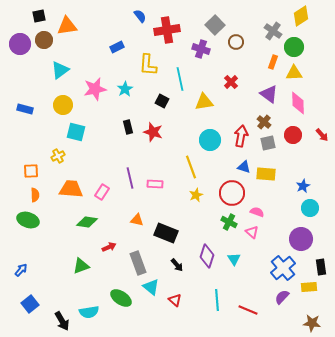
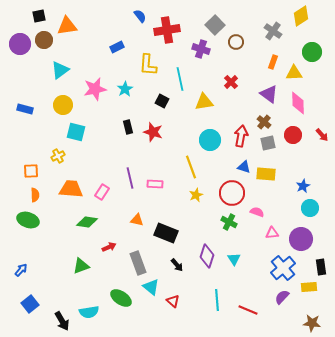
green circle at (294, 47): moved 18 px right, 5 px down
pink triangle at (252, 232): moved 20 px right, 1 px down; rotated 48 degrees counterclockwise
red triangle at (175, 300): moved 2 px left, 1 px down
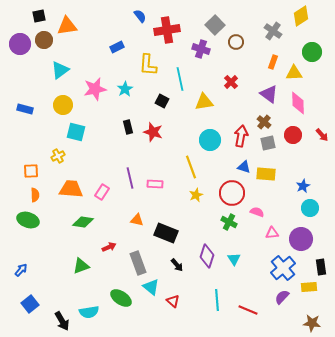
green diamond at (87, 222): moved 4 px left
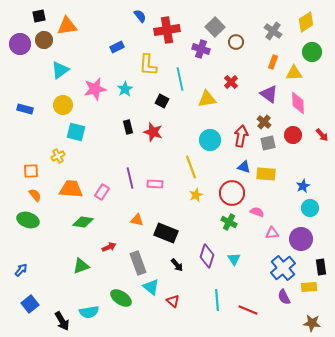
yellow diamond at (301, 16): moved 5 px right, 6 px down
gray square at (215, 25): moved 2 px down
yellow triangle at (204, 102): moved 3 px right, 3 px up
orange semicircle at (35, 195): rotated 40 degrees counterclockwise
purple semicircle at (282, 297): moved 2 px right; rotated 70 degrees counterclockwise
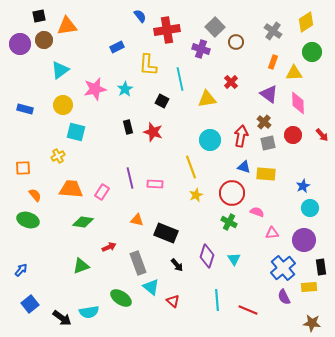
orange square at (31, 171): moved 8 px left, 3 px up
purple circle at (301, 239): moved 3 px right, 1 px down
black arrow at (62, 321): moved 3 px up; rotated 24 degrees counterclockwise
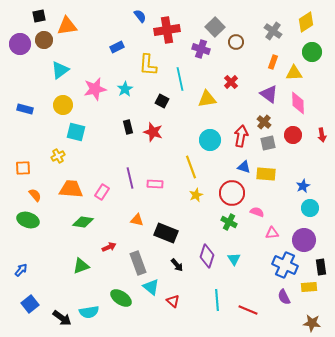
red arrow at (322, 135): rotated 32 degrees clockwise
blue cross at (283, 268): moved 2 px right, 3 px up; rotated 25 degrees counterclockwise
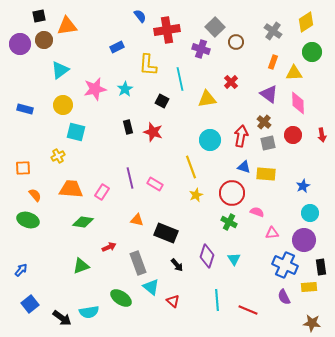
pink rectangle at (155, 184): rotated 28 degrees clockwise
cyan circle at (310, 208): moved 5 px down
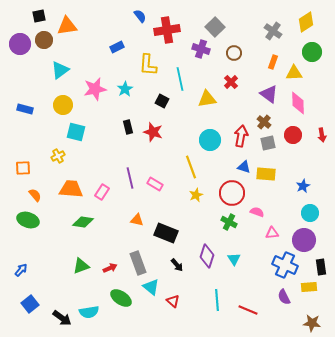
brown circle at (236, 42): moved 2 px left, 11 px down
red arrow at (109, 247): moved 1 px right, 21 px down
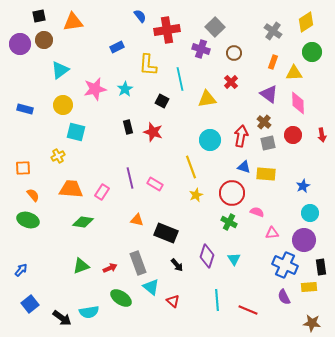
orange triangle at (67, 26): moved 6 px right, 4 px up
orange semicircle at (35, 195): moved 2 px left
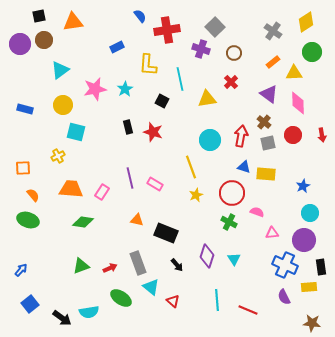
orange rectangle at (273, 62): rotated 32 degrees clockwise
